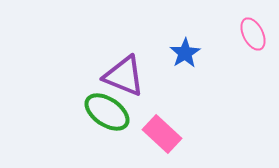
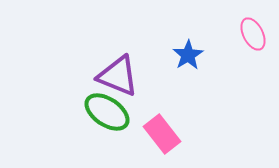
blue star: moved 3 px right, 2 px down
purple triangle: moved 6 px left
pink rectangle: rotated 9 degrees clockwise
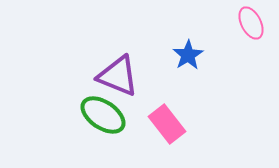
pink ellipse: moved 2 px left, 11 px up
green ellipse: moved 4 px left, 3 px down
pink rectangle: moved 5 px right, 10 px up
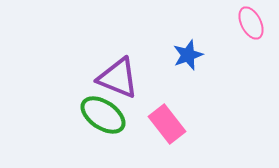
blue star: rotated 12 degrees clockwise
purple triangle: moved 2 px down
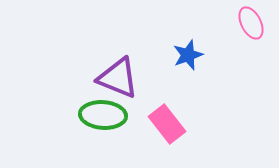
green ellipse: rotated 30 degrees counterclockwise
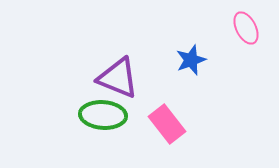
pink ellipse: moved 5 px left, 5 px down
blue star: moved 3 px right, 5 px down
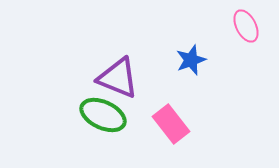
pink ellipse: moved 2 px up
green ellipse: rotated 21 degrees clockwise
pink rectangle: moved 4 px right
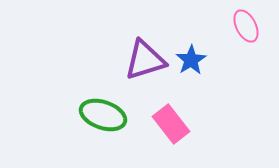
blue star: rotated 12 degrees counterclockwise
purple triangle: moved 27 px right, 18 px up; rotated 39 degrees counterclockwise
green ellipse: rotated 6 degrees counterclockwise
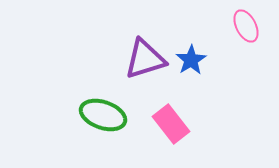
purple triangle: moved 1 px up
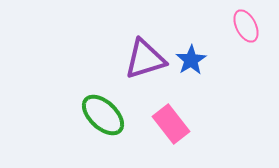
green ellipse: rotated 24 degrees clockwise
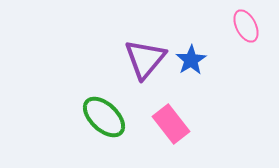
purple triangle: rotated 33 degrees counterclockwise
green ellipse: moved 1 px right, 2 px down
